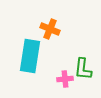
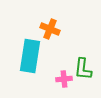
pink cross: moved 1 px left
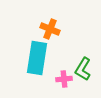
cyan rectangle: moved 7 px right, 2 px down
green L-shape: rotated 25 degrees clockwise
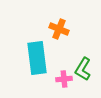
orange cross: moved 9 px right
cyan rectangle: rotated 16 degrees counterclockwise
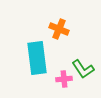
green L-shape: rotated 65 degrees counterclockwise
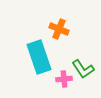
cyan rectangle: moved 2 px right, 1 px up; rotated 12 degrees counterclockwise
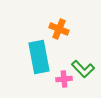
cyan rectangle: rotated 8 degrees clockwise
green L-shape: rotated 10 degrees counterclockwise
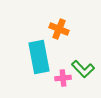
pink cross: moved 1 px left, 1 px up
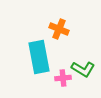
green L-shape: rotated 15 degrees counterclockwise
